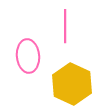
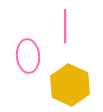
yellow hexagon: moved 2 px left, 1 px down
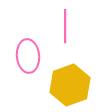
yellow hexagon: rotated 15 degrees clockwise
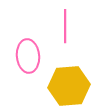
yellow hexagon: moved 1 px left, 1 px down; rotated 15 degrees clockwise
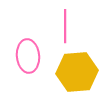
yellow hexagon: moved 8 px right, 14 px up
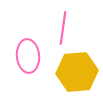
pink line: moved 2 px left, 2 px down; rotated 8 degrees clockwise
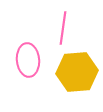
pink ellipse: moved 4 px down
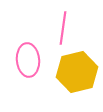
yellow hexagon: rotated 9 degrees counterclockwise
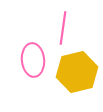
pink ellipse: moved 5 px right
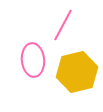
pink line: moved 3 px up; rotated 20 degrees clockwise
